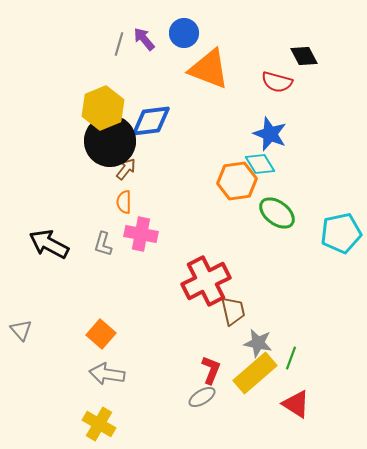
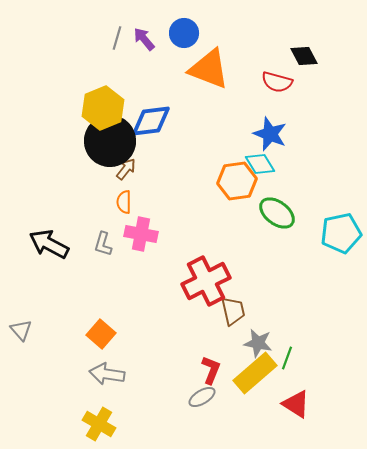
gray line: moved 2 px left, 6 px up
green line: moved 4 px left
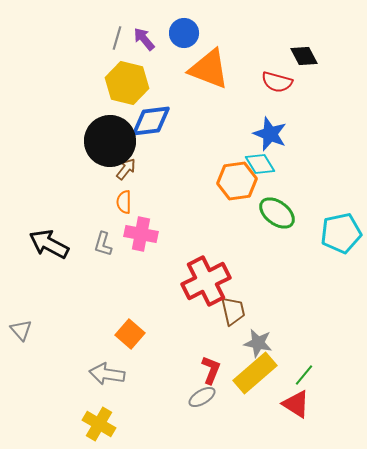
yellow hexagon: moved 24 px right, 25 px up; rotated 24 degrees counterclockwise
orange square: moved 29 px right
green line: moved 17 px right, 17 px down; rotated 20 degrees clockwise
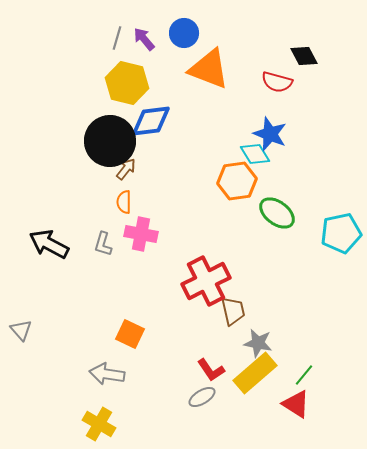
cyan diamond: moved 5 px left, 10 px up
orange square: rotated 16 degrees counterclockwise
red L-shape: rotated 124 degrees clockwise
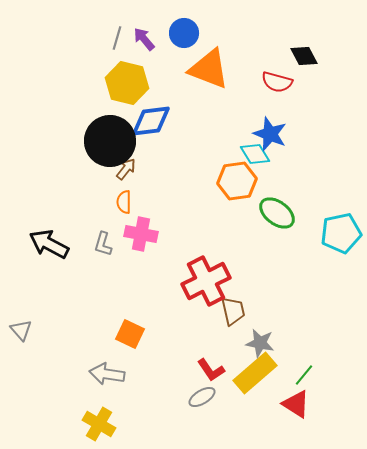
gray star: moved 2 px right
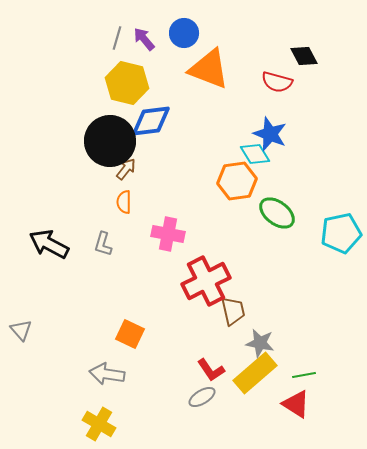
pink cross: moved 27 px right
green line: rotated 40 degrees clockwise
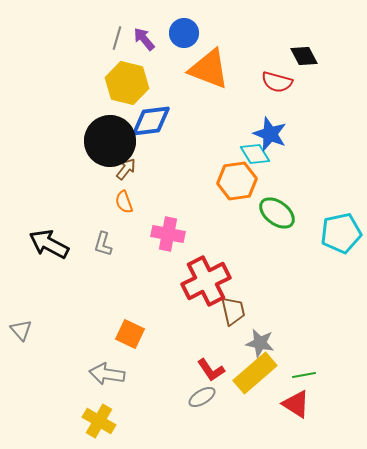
orange semicircle: rotated 20 degrees counterclockwise
yellow cross: moved 3 px up
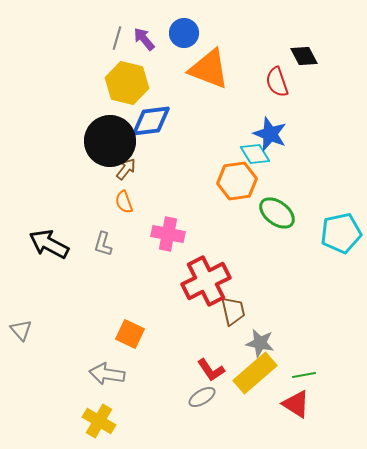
red semicircle: rotated 56 degrees clockwise
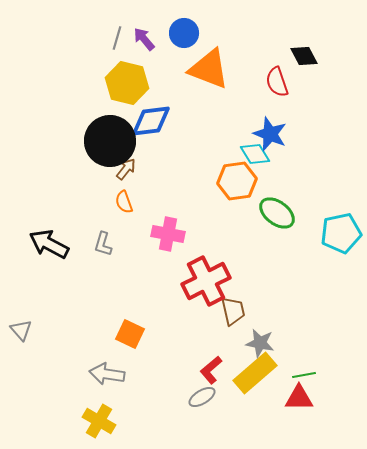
red L-shape: rotated 84 degrees clockwise
red triangle: moved 3 px right, 6 px up; rotated 32 degrees counterclockwise
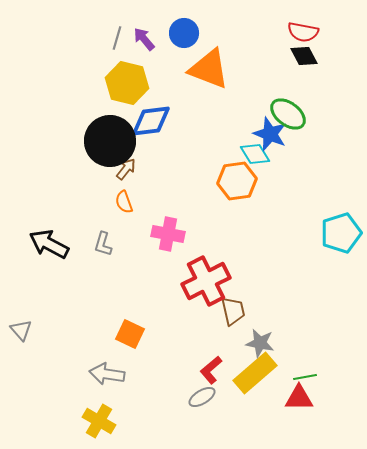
red semicircle: moved 26 px right, 50 px up; rotated 60 degrees counterclockwise
green ellipse: moved 11 px right, 99 px up
cyan pentagon: rotated 6 degrees counterclockwise
green line: moved 1 px right, 2 px down
